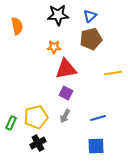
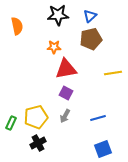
blue square: moved 7 px right, 3 px down; rotated 18 degrees counterclockwise
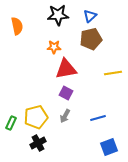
blue square: moved 6 px right, 2 px up
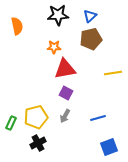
red triangle: moved 1 px left
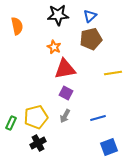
orange star: rotated 24 degrees clockwise
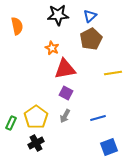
brown pentagon: rotated 15 degrees counterclockwise
orange star: moved 2 px left, 1 px down
yellow pentagon: rotated 20 degrees counterclockwise
black cross: moved 2 px left
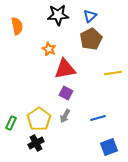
orange star: moved 3 px left, 1 px down
yellow pentagon: moved 3 px right, 2 px down
